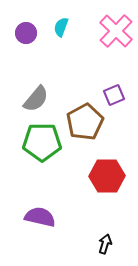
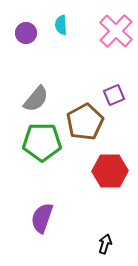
cyan semicircle: moved 2 px up; rotated 24 degrees counterclockwise
red hexagon: moved 3 px right, 5 px up
purple semicircle: moved 2 px right, 1 px down; rotated 84 degrees counterclockwise
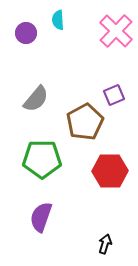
cyan semicircle: moved 3 px left, 5 px up
green pentagon: moved 17 px down
purple semicircle: moved 1 px left, 1 px up
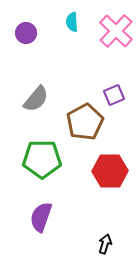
cyan semicircle: moved 14 px right, 2 px down
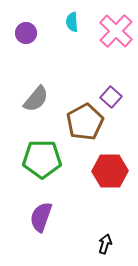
purple square: moved 3 px left, 2 px down; rotated 25 degrees counterclockwise
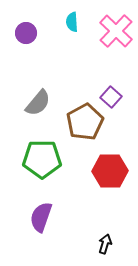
gray semicircle: moved 2 px right, 4 px down
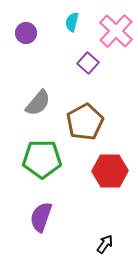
cyan semicircle: rotated 18 degrees clockwise
purple square: moved 23 px left, 34 px up
black arrow: rotated 18 degrees clockwise
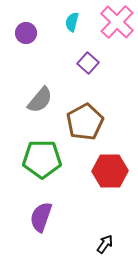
pink cross: moved 1 px right, 9 px up
gray semicircle: moved 2 px right, 3 px up
